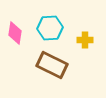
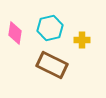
cyan hexagon: rotated 10 degrees counterclockwise
yellow cross: moved 3 px left
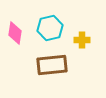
brown rectangle: rotated 32 degrees counterclockwise
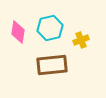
pink diamond: moved 3 px right, 1 px up
yellow cross: moved 1 px left; rotated 21 degrees counterclockwise
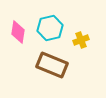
brown rectangle: rotated 28 degrees clockwise
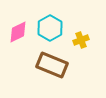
cyan hexagon: rotated 15 degrees counterclockwise
pink diamond: rotated 55 degrees clockwise
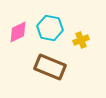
cyan hexagon: rotated 20 degrees counterclockwise
brown rectangle: moved 2 px left, 2 px down
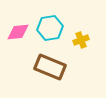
cyan hexagon: rotated 20 degrees counterclockwise
pink diamond: rotated 20 degrees clockwise
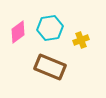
pink diamond: rotated 30 degrees counterclockwise
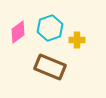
cyan hexagon: rotated 10 degrees counterclockwise
yellow cross: moved 4 px left; rotated 21 degrees clockwise
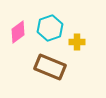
yellow cross: moved 2 px down
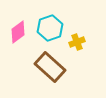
yellow cross: rotated 21 degrees counterclockwise
brown rectangle: rotated 20 degrees clockwise
